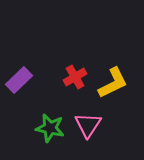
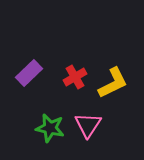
purple rectangle: moved 10 px right, 7 px up
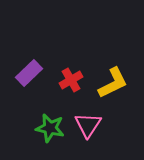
red cross: moved 4 px left, 3 px down
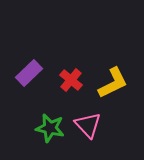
red cross: rotated 20 degrees counterclockwise
pink triangle: rotated 16 degrees counterclockwise
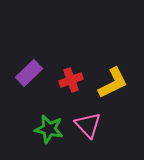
red cross: rotated 30 degrees clockwise
green star: moved 1 px left, 1 px down
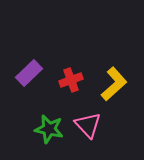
yellow L-shape: moved 1 px right, 1 px down; rotated 16 degrees counterclockwise
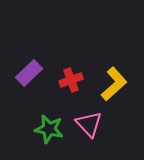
pink triangle: moved 1 px right, 1 px up
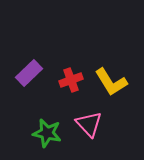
yellow L-shape: moved 3 px left, 2 px up; rotated 100 degrees clockwise
green star: moved 2 px left, 4 px down
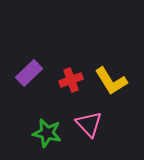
yellow L-shape: moved 1 px up
